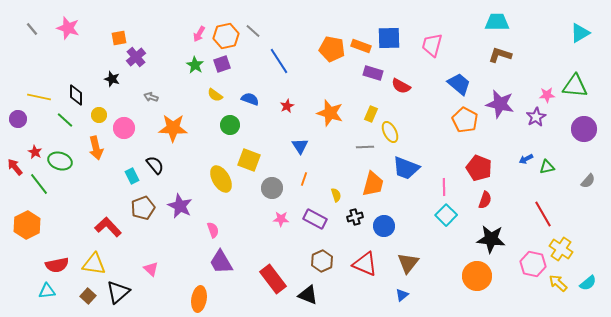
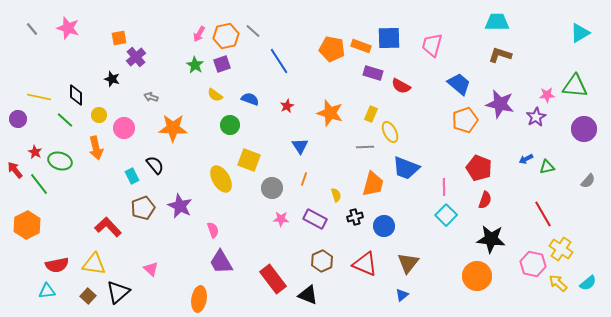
orange pentagon at (465, 120): rotated 25 degrees clockwise
red arrow at (15, 167): moved 3 px down
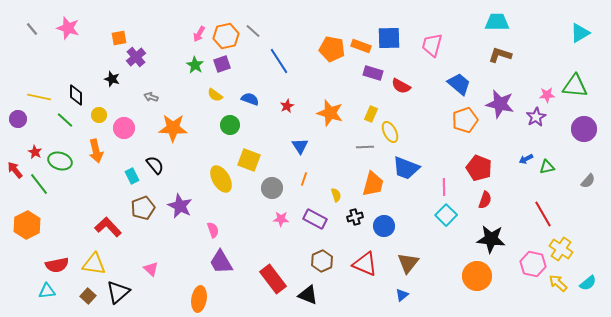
orange arrow at (96, 148): moved 3 px down
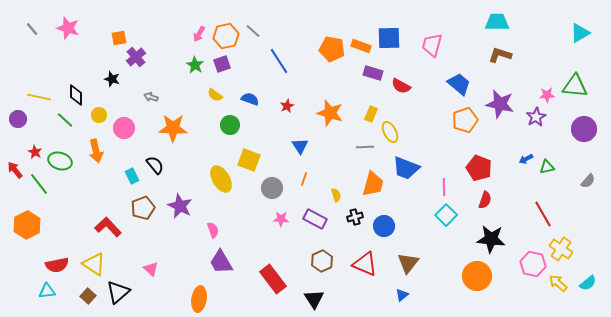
yellow triangle at (94, 264): rotated 25 degrees clockwise
black triangle at (308, 295): moved 6 px right, 4 px down; rotated 35 degrees clockwise
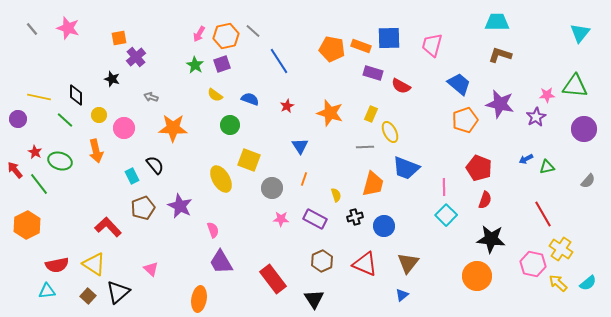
cyan triangle at (580, 33): rotated 20 degrees counterclockwise
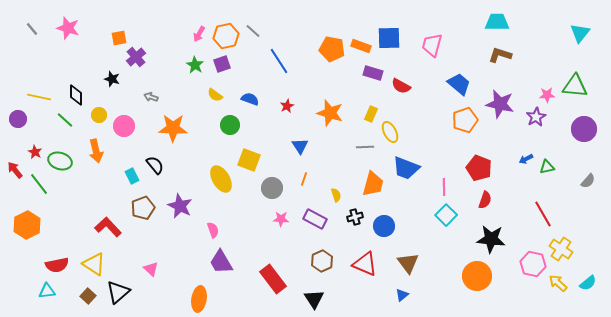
pink circle at (124, 128): moved 2 px up
brown triangle at (408, 263): rotated 15 degrees counterclockwise
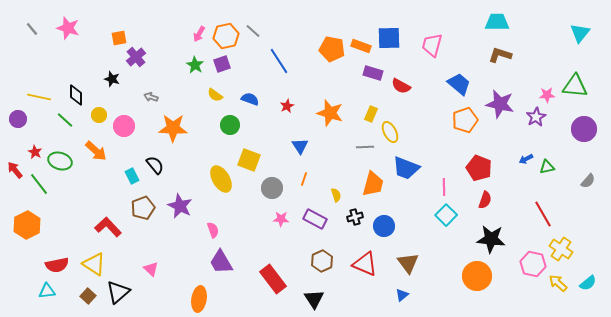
orange arrow at (96, 151): rotated 35 degrees counterclockwise
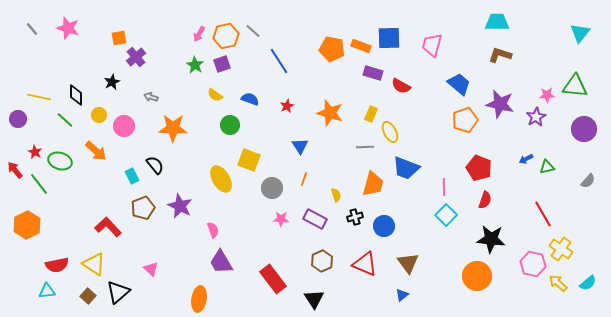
black star at (112, 79): moved 3 px down; rotated 28 degrees clockwise
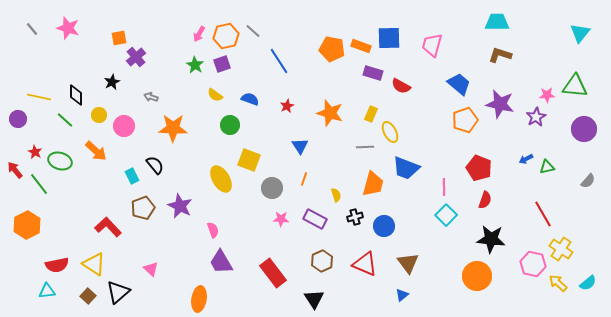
red rectangle at (273, 279): moved 6 px up
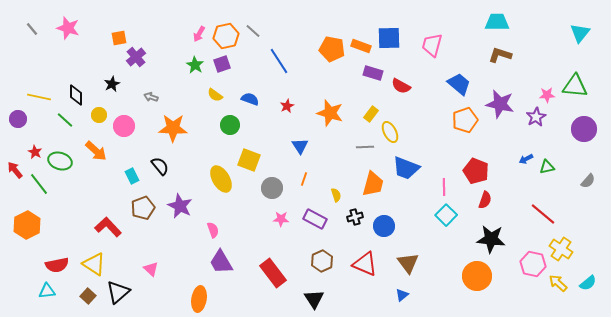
black star at (112, 82): moved 2 px down
yellow rectangle at (371, 114): rotated 14 degrees clockwise
black semicircle at (155, 165): moved 5 px right, 1 px down
red pentagon at (479, 168): moved 3 px left, 3 px down
red line at (543, 214): rotated 20 degrees counterclockwise
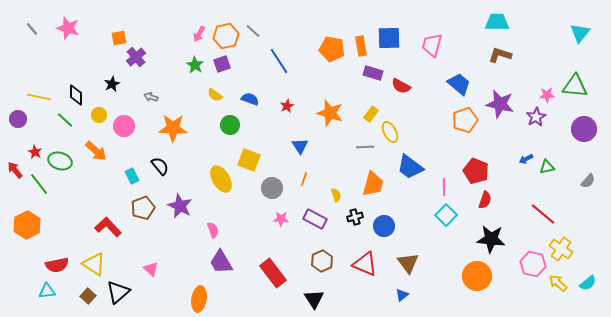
orange rectangle at (361, 46): rotated 60 degrees clockwise
blue trapezoid at (406, 168): moved 4 px right, 1 px up; rotated 16 degrees clockwise
